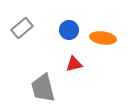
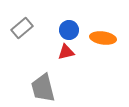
red triangle: moved 8 px left, 12 px up
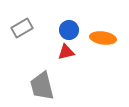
gray rectangle: rotated 10 degrees clockwise
gray trapezoid: moved 1 px left, 2 px up
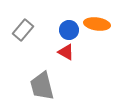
gray rectangle: moved 1 px right, 2 px down; rotated 20 degrees counterclockwise
orange ellipse: moved 6 px left, 14 px up
red triangle: rotated 42 degrees clockwise
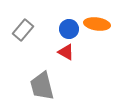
blue circle: moved 1 px up
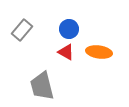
orange ellipse: moved 2 px right, 28 px down
gray rectangle: moved 1 px left
